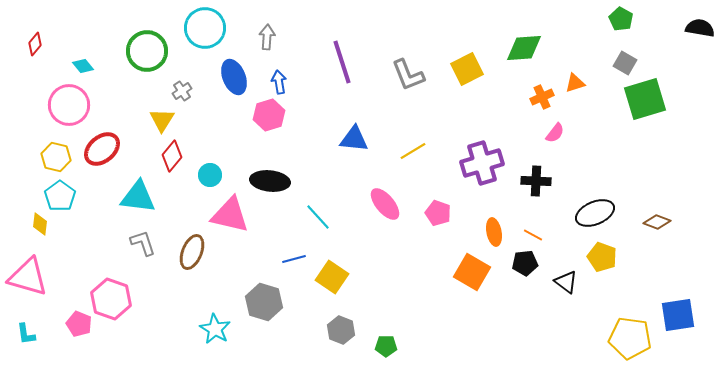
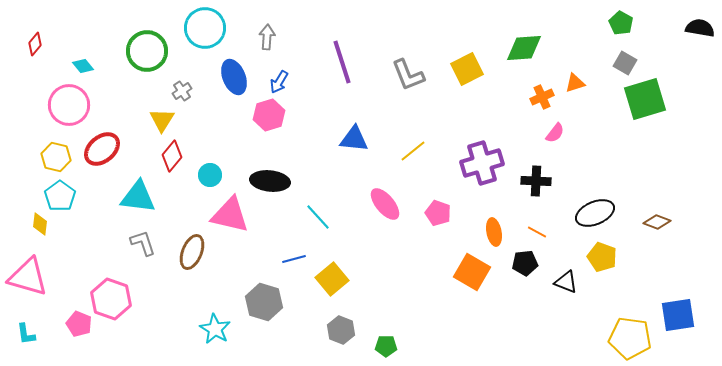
green pentagon at (621, 19): moved 4 px down
blue arrow at (279, 82): rotated 140 degrees counterclockwise
yellow line at (413, 151): rotated 8 degrees counterclockwise
orange line at (533, 235): moved 4 px right, 3 px up
yellow square at (332, 277): moved 2 px down; rotated 16 degrees clockwise
black triangle at (566, 282): rotated 15 degrees counterclockwise
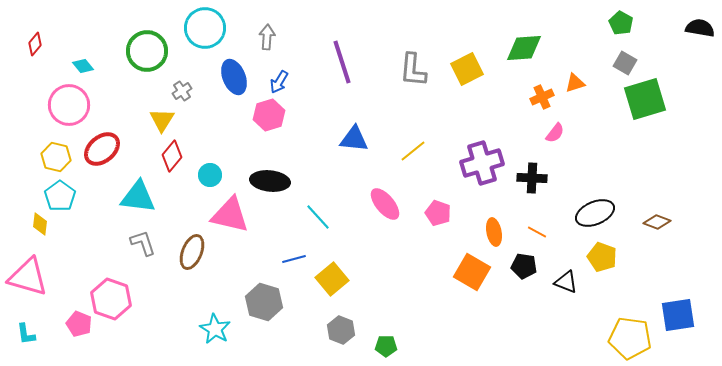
gray L-shape at (408, 75): moved 5 px right, 5 px up; rotated 27 degrees clockwise
black cross at (536, 181): moved 4 px left, 3 px up
black pentagon at (525, 263): moved 1 px left, 3 px down; rotated 15 degrees clockwise
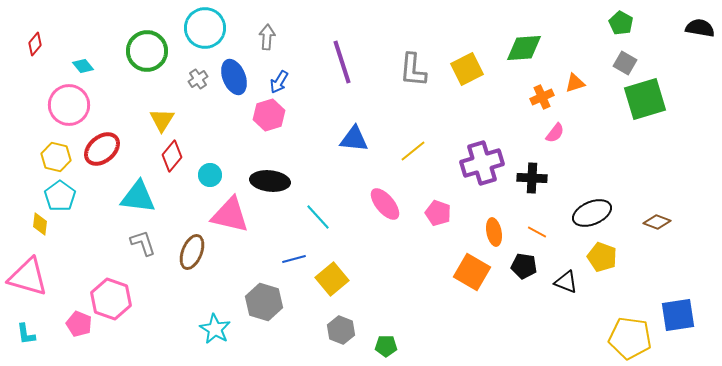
gray cross at (182, 91): moved 16 px right, 12 px up
black ellipse at (595, 213): moved 3 px left
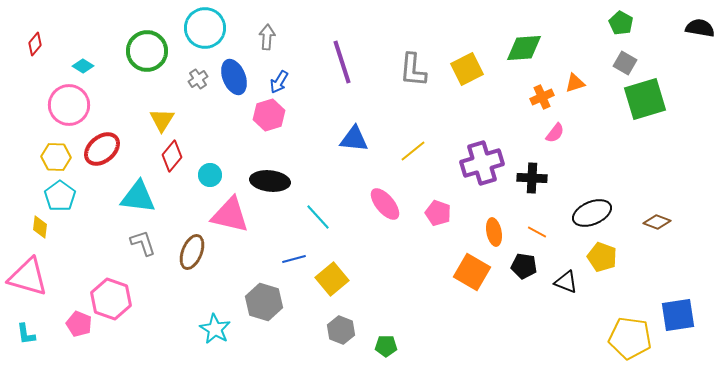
cyan diamond at (83, 66): rotated 20 degrees counterclockwise
yellow hexagon at (56, 157): rotated 12 degrees counterclockwise
yellow diamond at (40, 224): moved 3 px down
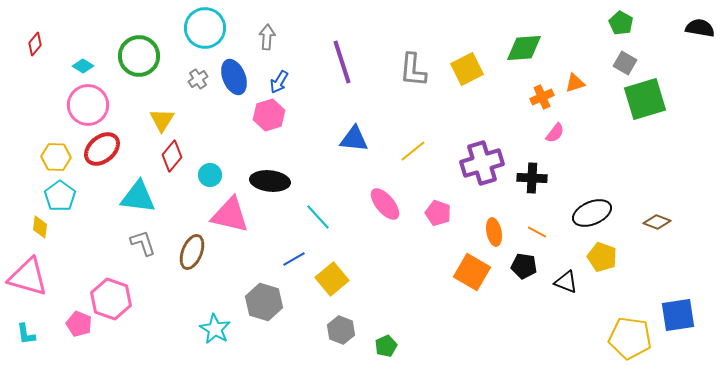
green circle at (147, 51): moved 8 px left, 5 px down
pink circle at (69, 105): moved 19 px right
blue line at (294, 259): rotated 15 degrees counterclockwise
green pentagon at (386, 346): rotated 25 degrees counterclockwise
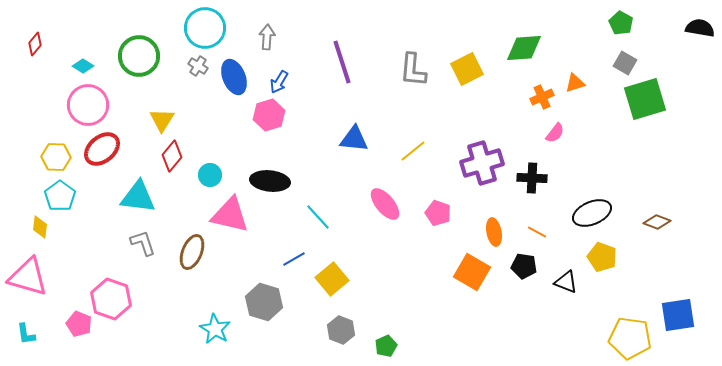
gray cross at (198, 79): moved 13 px up; rotated 24 degrees counterclockwise
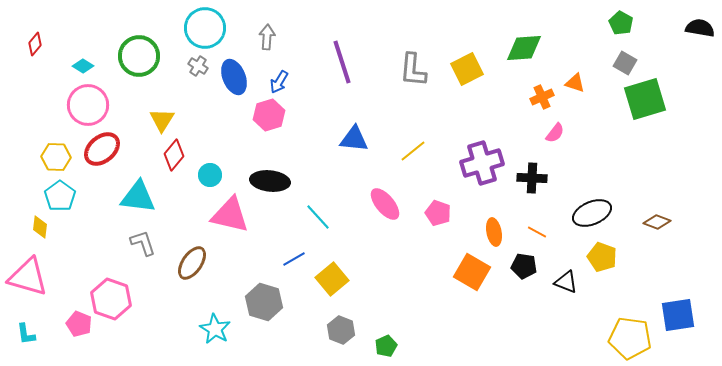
orange triangle at (575, 83): rotated 35 degrees clockwise
red diamond at (172, 156): moved 2 px right, 1 px up
brown ellipse at (192, 252): moved 11 px down; rotated 12 degrees clockwise
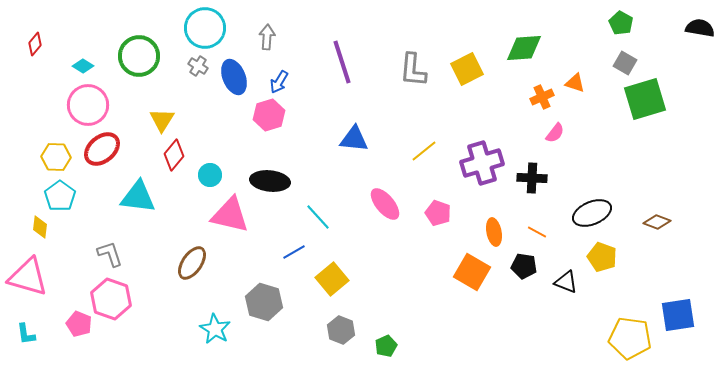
yellow line at (413, 151): moved 11 px right
gray L-shape at (143, 243): moved 33 px left, 11 px down
blue line at (294, 259): moved 7 px up
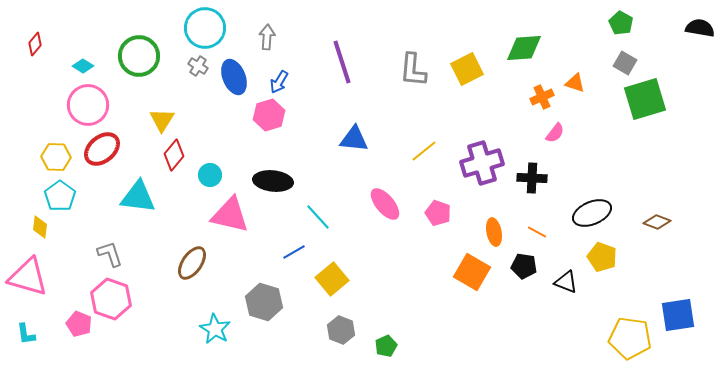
black ellipse at (270, 181): moved 3 px right
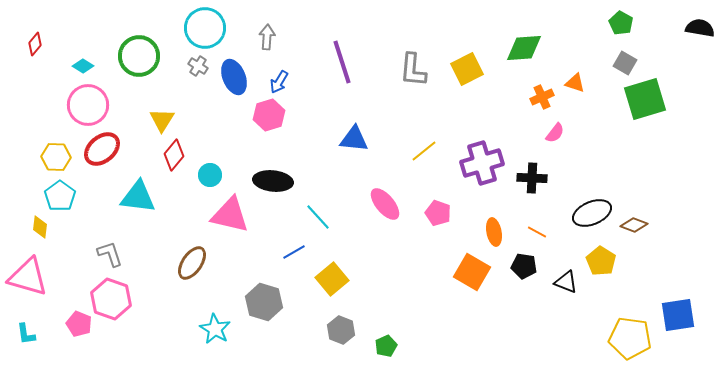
brown diamond at (657, 222): moved 23 px left, 3 px down
yellow pentagon at (602, 257): moved 1 px left, 4 px down; rotated 12 degrees clockwise
